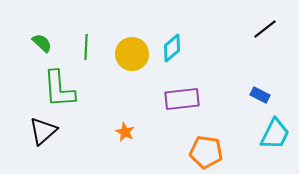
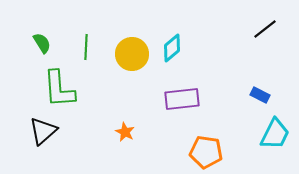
green semicircle: rotated 15 degrees clockwise
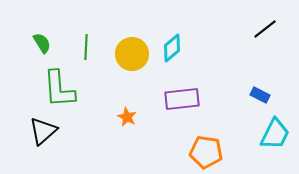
orange star: moved 2 px right, 15 px up
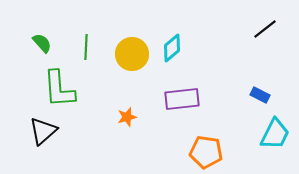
green semicircle: rotated 10 degrees counterclockwise
orange star: rotated 30 degrees clockwise
